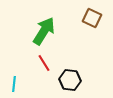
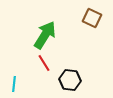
green arrow: moved 1 px right, 4 px down
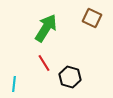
green arrow: moved 1 px right, 7 px up
black hexagon: moved 3 px up; rotated 10 degrees clockwise
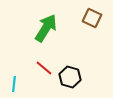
red line: moved 5 px down; rotated 18 degrees counterclockwise
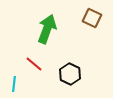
green arrow: moved 1 px right, 1 px down; rotated 12 degrees counterclockwise
red line: moved 10 px left, 4 px up
black hexagon: moved 3 px up; rotated 10 degrees clockwise
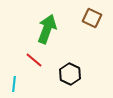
red line: moved 4 px up
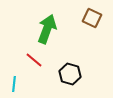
black hexagon: rotated 10 degrees counterclockwise
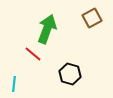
brown square: rotated 36 degrees clockwise
red line: moved 1 px left, 6 px up
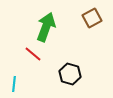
green arrow: moved 1 px left, 2 px up
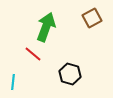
cyan line: moved 1 px left, 2 px up
